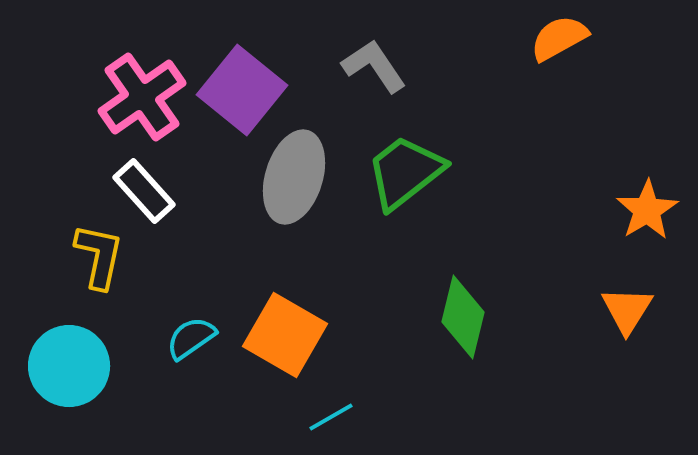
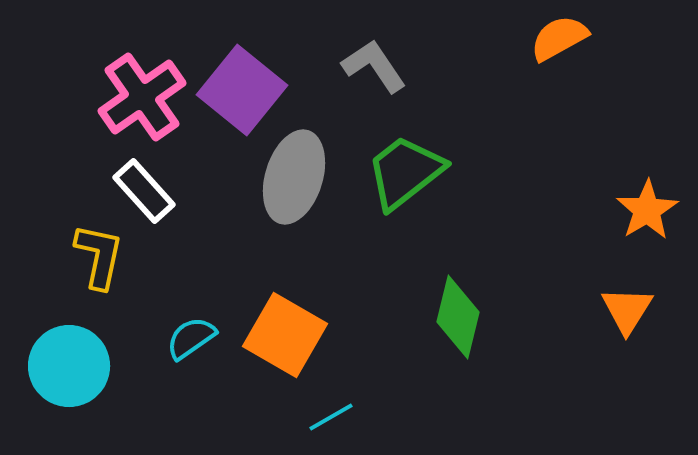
green diamond: moved 5 px left
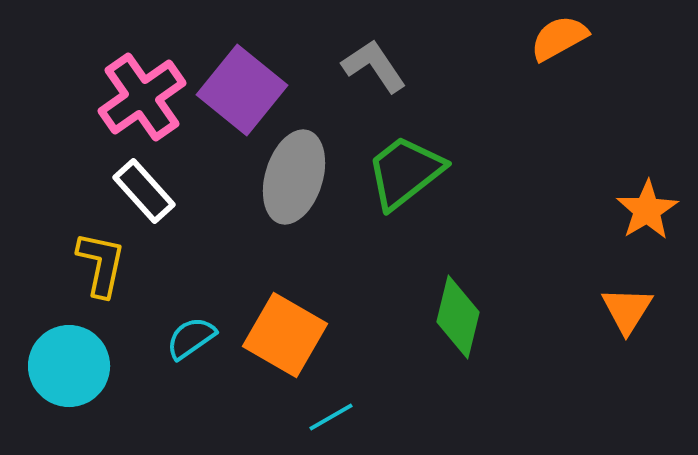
yellow L-shape: moved 2 px right, 8 px down
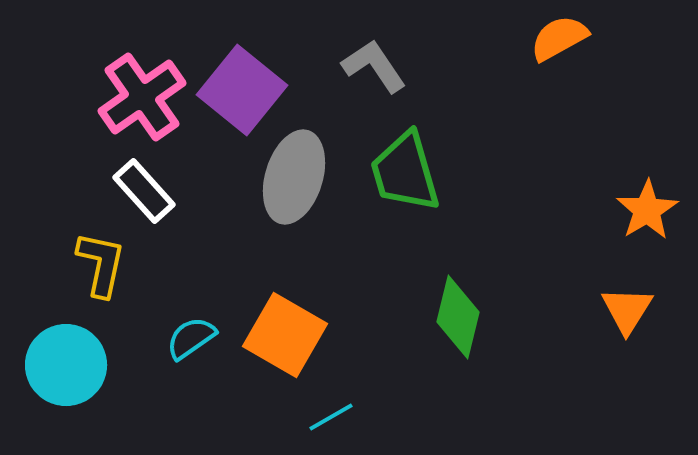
green trapezoid: rotated 68 degrees counterclockwise
cyan circle: moved 3 px left, 1 px up
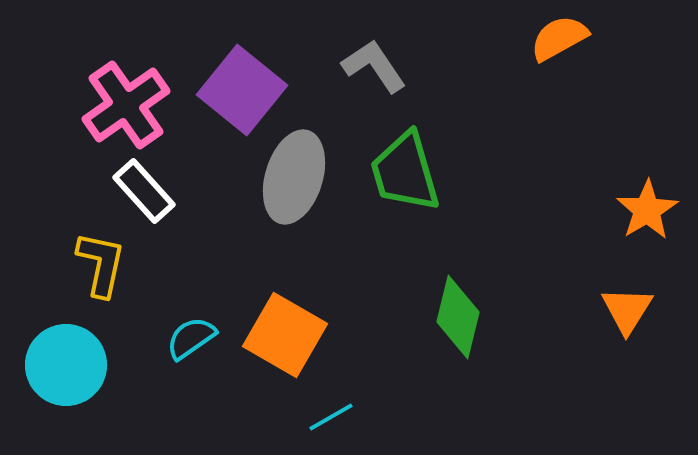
pink cross: moved 16 px left, 8 px down
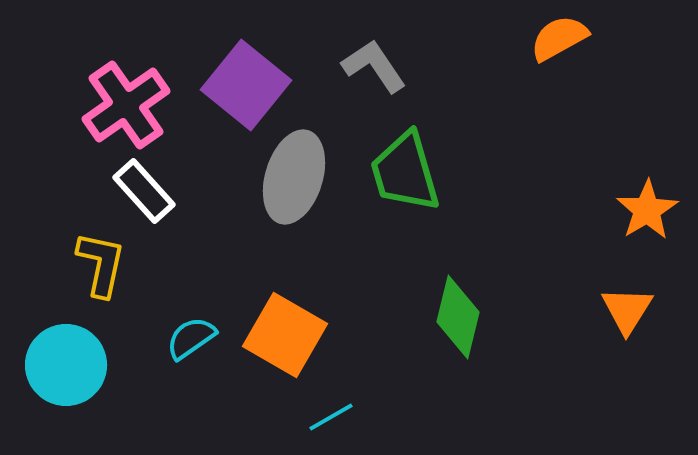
purple square: moved 4 px right, 5 px up
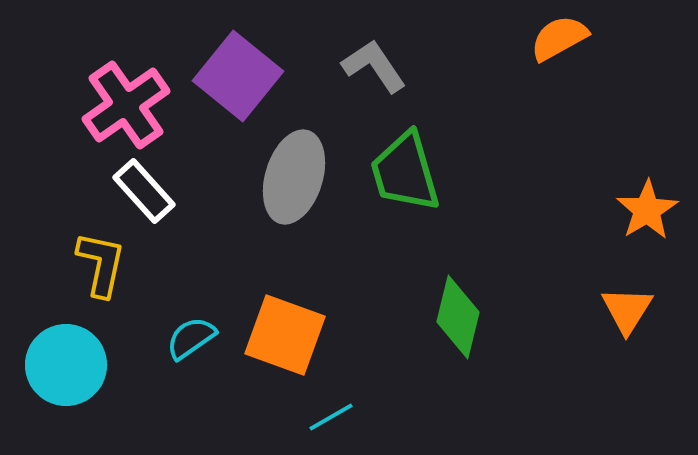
purple square: moved 8 px left, 9 px up
orange square: rotated 10 degrees counterclockwise
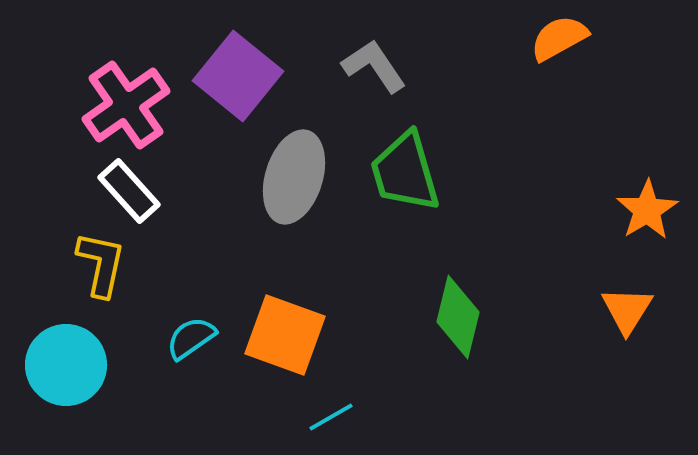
white rectangle: moved 15 px left
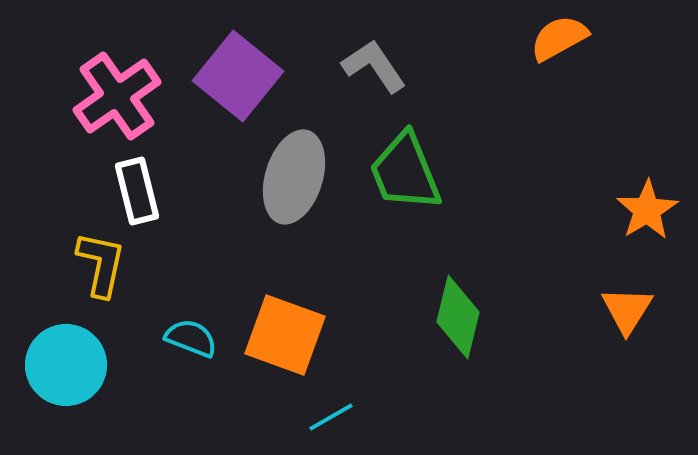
pink cross: moved 9 px left, 9 px up
green trapezoid: rotated 6 degrees counterclockwise
white rectangle: moved 8 px right; rotated 28 degrees clockwise
cyan semicircle: rotated 56 degrees clockwise
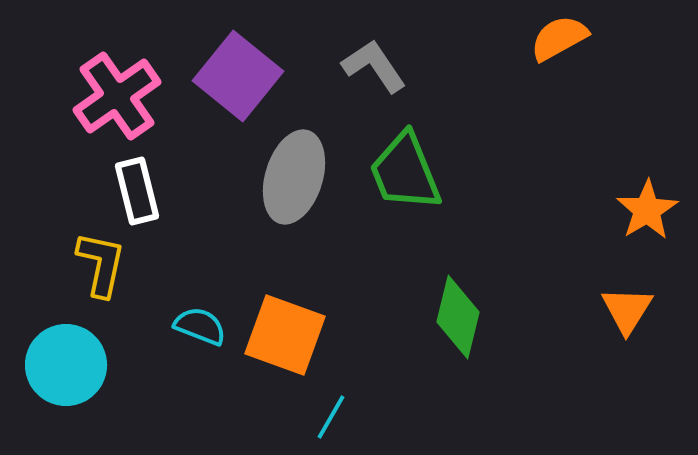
cyan semicircle: moved 9 px right, 12 px up
cyan line: rotated 30 degrees counterclockwise
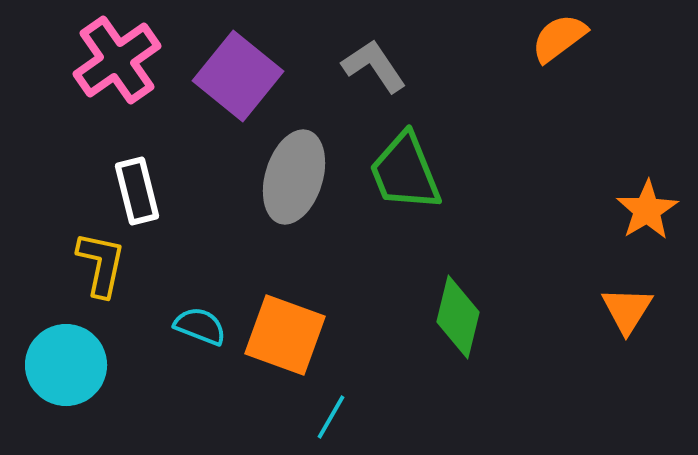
orange semicircle: rotated 8 degrees counterclockwise
pink cross: moved 36 px up
